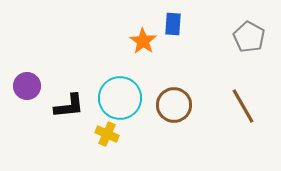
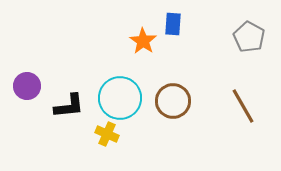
brown circle: moved 1 px left, 4 px up
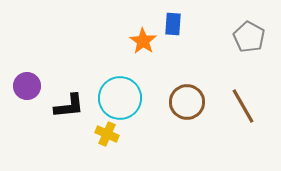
brown circle: moved 14 px right, 1 px down
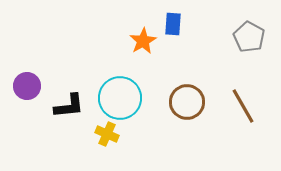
orange star: rotated 8 degrees clockwise
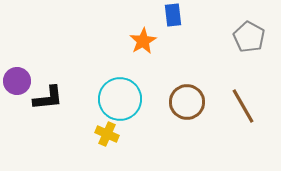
blue rectangle: moved 9 px up; rotated 10 degrees counterclockwise
purple circle: moved 10 px left, 5 px up
cyan circle: moved 1 px down
black L-shape: moved 21 px left, 8 px up
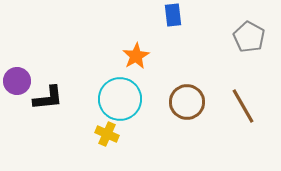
orange star: moved 7 px left, 15 px down
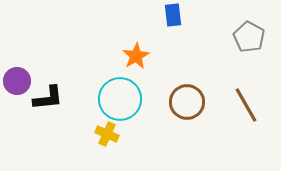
brown line: moved 3 px right, 1 px up
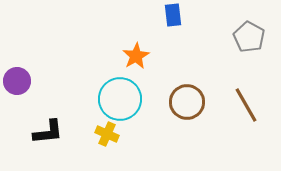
black L-shape: moved 34 px down
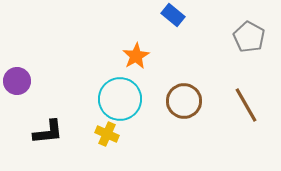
blue rectangle: rotated 45 degrees counterclockwise
brown circle: moved 3 px left, 1 px up
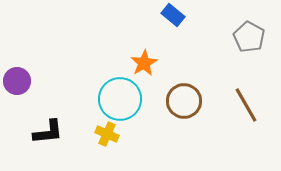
orange star: moved 8 px right, 7 px down
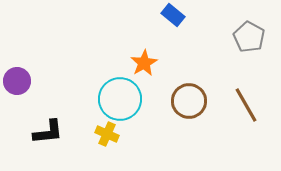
brown circle: moved 5 px right
